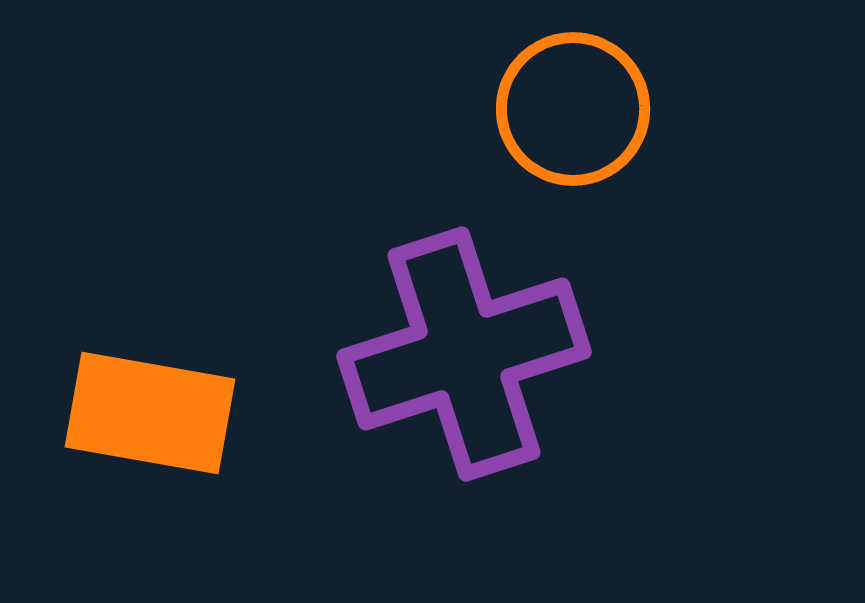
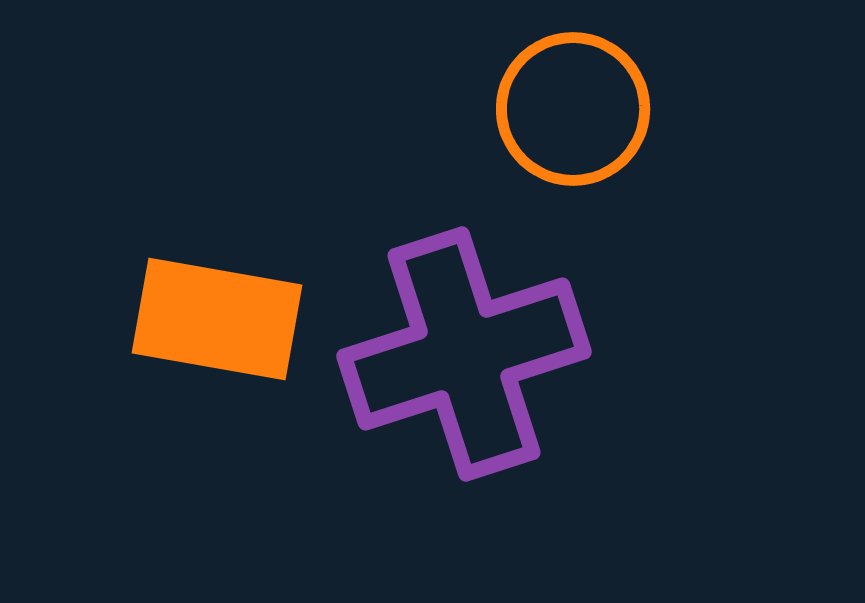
orange rectangle: moved 67 px right, 94 px up
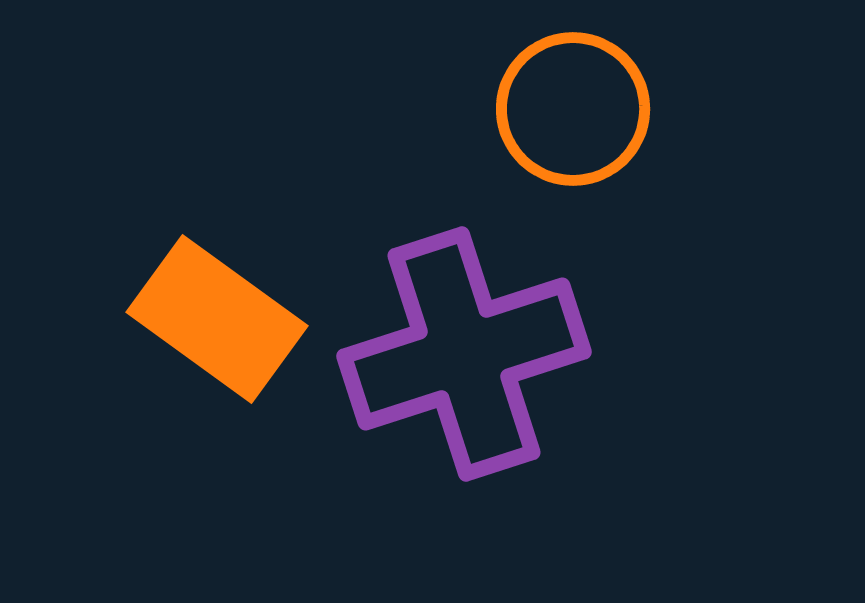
orange rectangle: rotated 26 degrees clockwise
